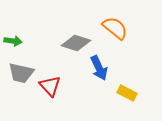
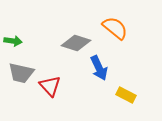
yellow rectangle: moved 1 px left, 2 px down
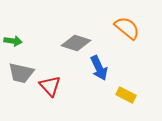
orange semicircle: moved 12 px right
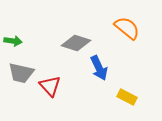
yellow rectangle: moved 1 px right, 2 px down
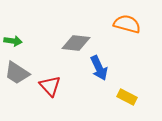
orange semicircle: moved 4 px up; rotated 24 degrees counterclockwise
gray diamond: rotated 12 degrees counterclockwise
gray trapezoid: moved 4 px left; rotated 20 degrees clockwise
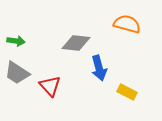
green arrow: moved 3 px right
blue arrow: rotated 10 degrees clockwise
yellow rectangle: moved 5 px up
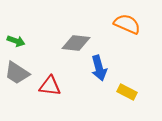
orange semicircle: rotated 8 degrees clockwise
green arrow: rotated 12 degrees clockwise
red triangle: rotated 40 degrees counterclockwise
